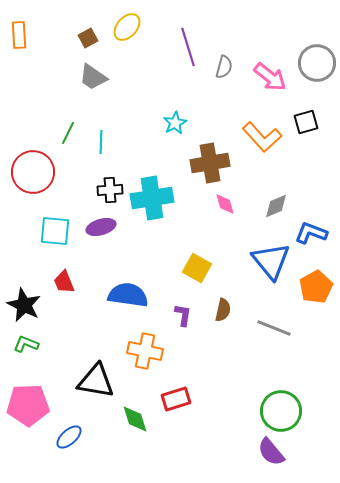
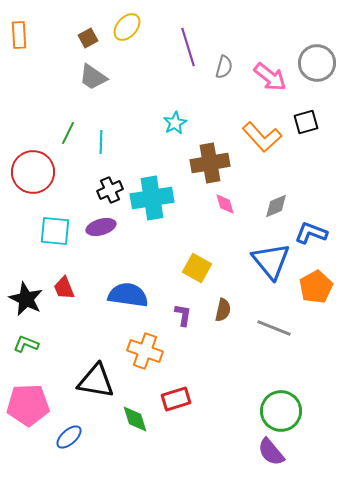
black cross: rotated 20 degrees counterclockwise
red trapezoid: moved 6 px down
black star: moved 2 px right, 6 px up
orange cross: rotated 8 degrees clockwise
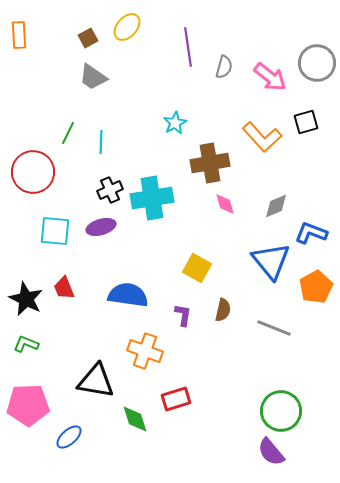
purple line: rotated 9 degrees clockwise
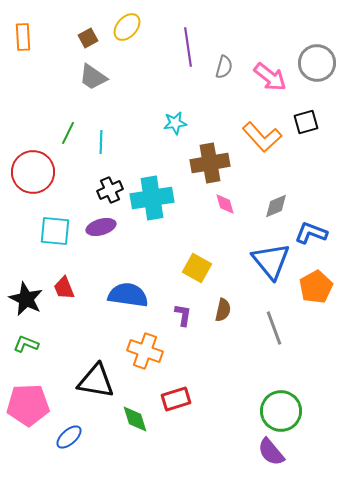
orange rectangle: moved 4 px right, 2 px down
cyan star: rotated 20 degrees clockwise
gray line: rotated 48 degrees clockwise
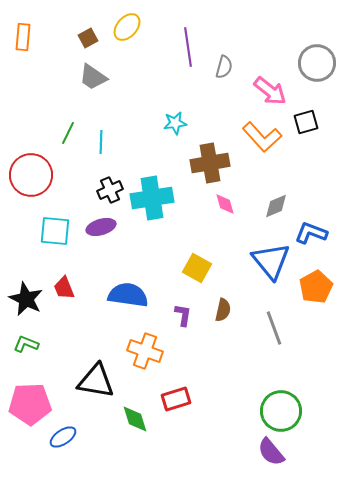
orange rectangle: rotated 8 degrees clockwise
pink arrow: moved 14 px down
red circle: moved 2 px left, 3 px down
pink pentagon: moved 2 px right, 1 px up
blue ellipse: moved 6 px left; rotated 8 degrees clockwise
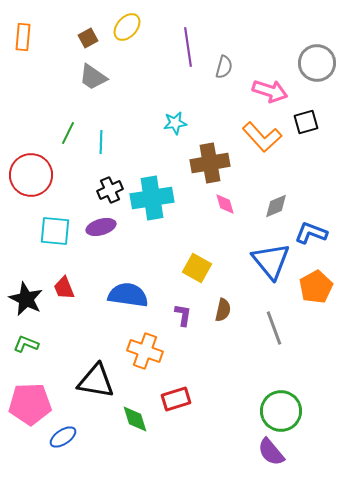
pink arrow: rotated 20 degrees counterclockwise
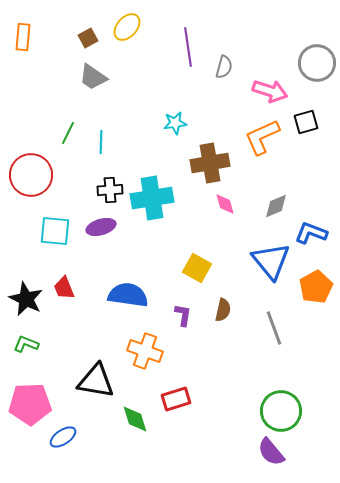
orange L-shape: rotated 108 degrees clockwise
black cross: rotated 20 degrees clockwise
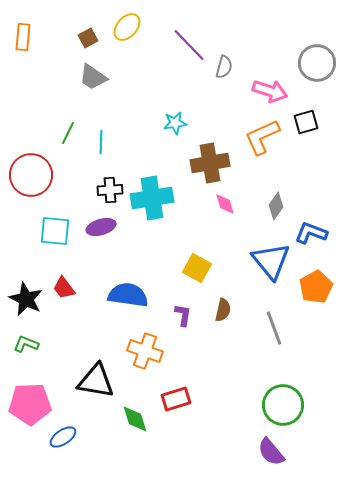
purple line: moved 1 px right, 2 px up; rotated 36 degrees counterclockwise
gray diamond: rotated 32 degrees counterclockwise
red trapezoid: rotated 15 degrees counterclockwise
green circle: moved 2 px right, 6 px up
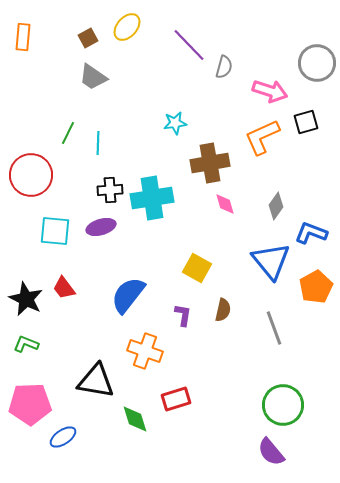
cyan line: moved 3 px left, 1 px down
blue semicircle: rotated 60 degrees counterclockwise
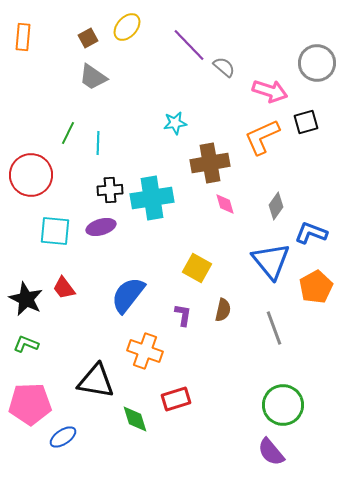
gray semicircle: rotated 65 degrees counterclockwise
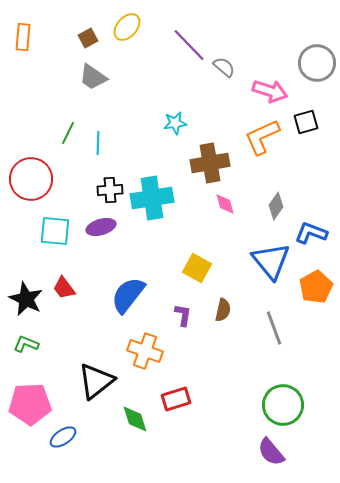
red circle: moved 4 px down
black triangle: rotated 48 degrees counterclockwise
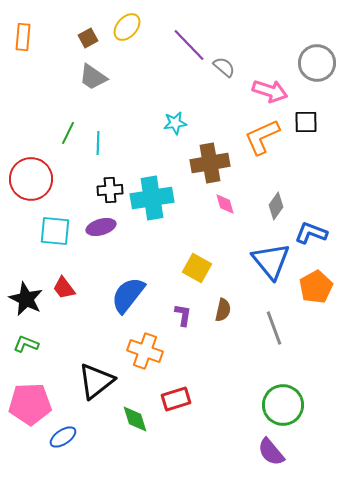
black square: rotated 15 degrees clockwise
